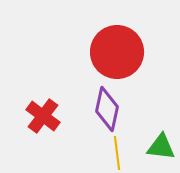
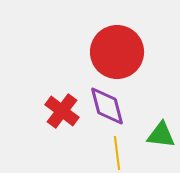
purple diamond: moved 3 px up; rotated 27 degrees counterclockwise
red cross: moved 19 px right, 5 px up
green triangle: moved 12 px up
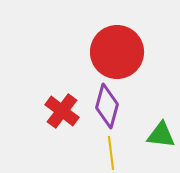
purple diamond: rotated 30 degrees clockwise
yellow line: moved 6 px left
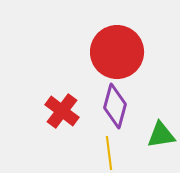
purple diamond: moved 8 px right
green triangle: rotated 16 degrees counterclockwise
yellow line: moved 2 px left
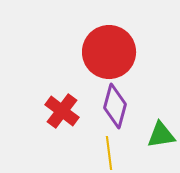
red circle: moved 8 px left
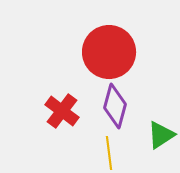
green triangle: rotated 24 degrees counterclockwise
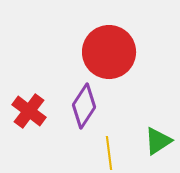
purple diamond: moved 31 px left; rotated 18 degrees clockwise
red cross: moved 33 px left
green triangle: moved 3 px left, 6 px down
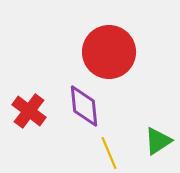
purple diamond: rotated 39 degrees counterclockwise
yellow line: rotated 16 degrees counterclockwise
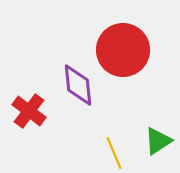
red circle: moved 14 px right, 2 px up
purple diamond: moved 6 px left, 21 px up
yellow line: moved 5 px right
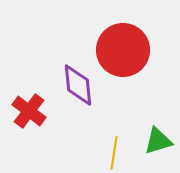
green triangle: rotated 16 degrees clockwise
yellow line: rotated 32 degrees clockwise
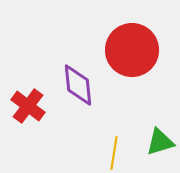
red circle: moved 9 px right
red cross: moved 1 px left, 5 px up
green triangle: moved 2 px right, 1 px down
